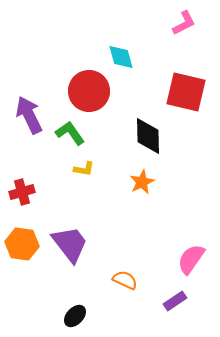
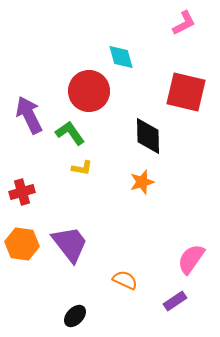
yellow L-shape: moved 2 px left, 1 px up
orange star: rotated 10 degrees clockwise
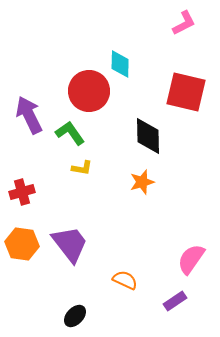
cyan diamond: moved 1 px left, 7 px down; rotated 16 degrees clockwise
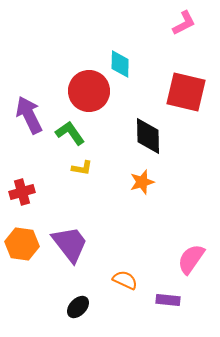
purple rectangle: moved 7 px left, 1 px up; rotated 40 degrees clockwise
black ellipse: moved 3 px right, 9 px up
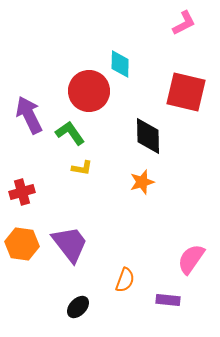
orange semicircle: rotated 85 degrees clockwise
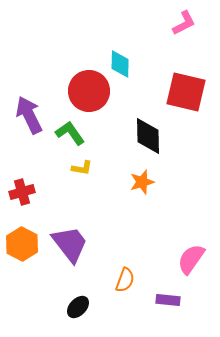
orange hexagon: rotated 20 degrees clockwise
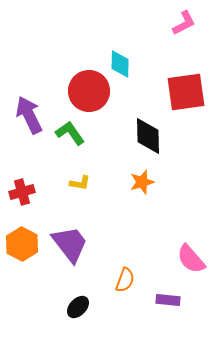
red square: rotated 21 degrees counterclockwise
yellow L-shape: moved 2 px left, 15 px down
pink semicircle: rotated 76 degrees counterclockwise
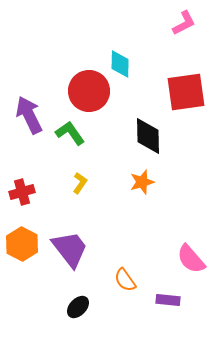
yellow L-shape: rotated 65 degrees counterclockwise
purple trapezoid: moved 5 px down
orange semicircle: rotated 125 degrees clockwise
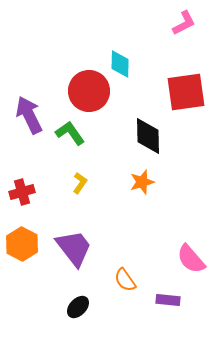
purple trapezoid: moved 4 px right, 1 px up
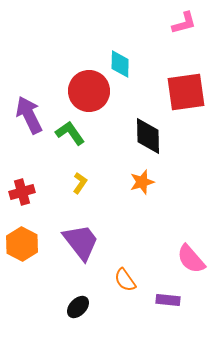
pink L-shape: rotated 12 degrees clockwise
purple trapezoid: moved 7 px right, 6 px up
